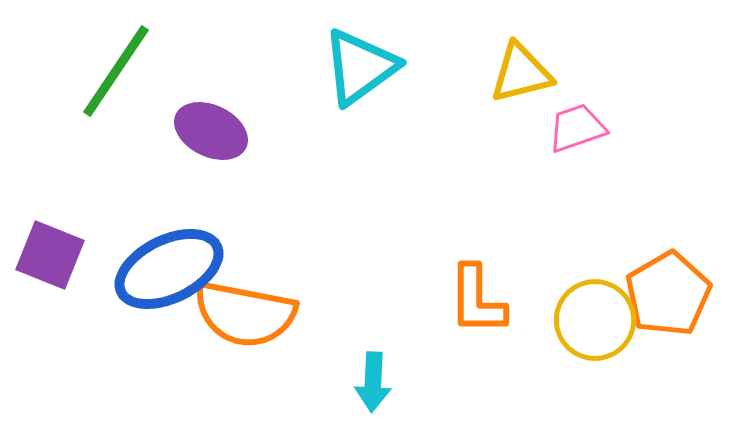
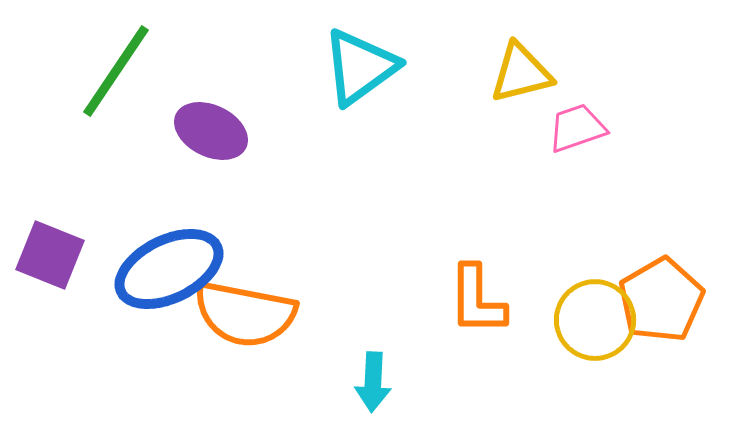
orange pentagon: moved 7 px left, 6 px down
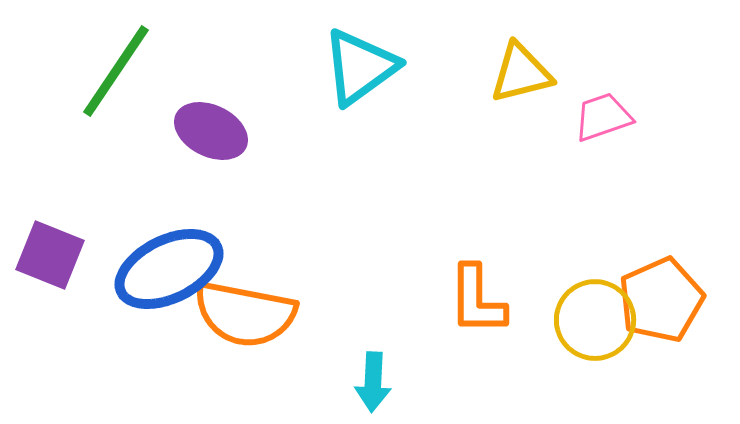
pink trapezoid: moved 26 px right, 11 px up
orange pentagon: rotated 6 degrees clockwise
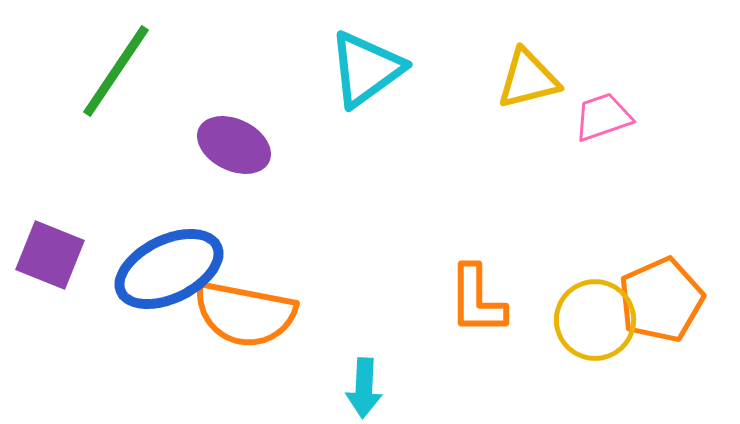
cyan triangle: moved 6 px right, 2 px down
yellow triangle: moved 7 px right, 6 px down
purple ellipse: moved 23 px right, 14 px down
cyan arrow: moved 9 px left, 6 px down
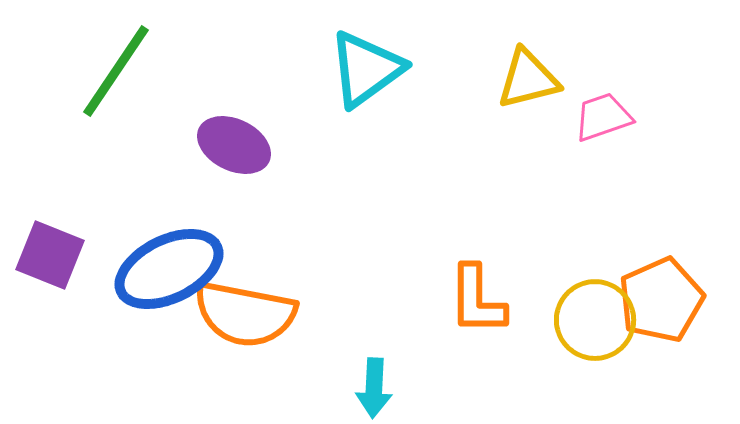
cyan arrow: moved 10 px right
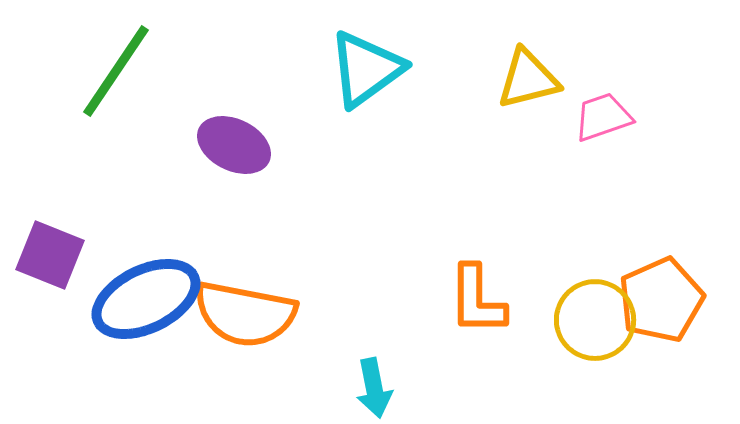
blue ellipse: moved 23 px left, 30 px down
cyan arrow: rotated 14 degrees counterclockwise
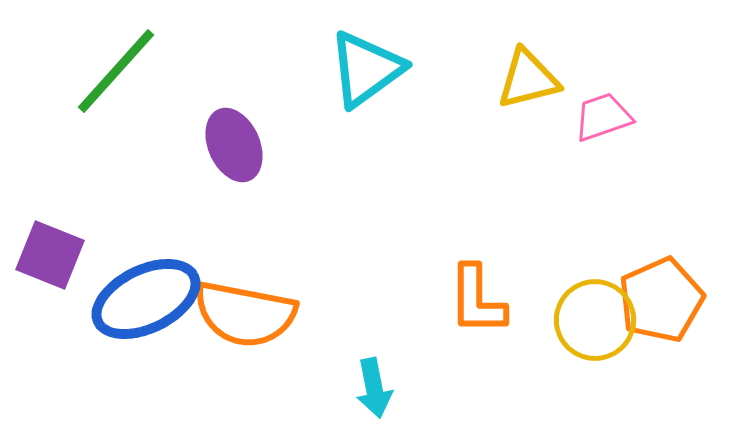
green line: rotated 8 degrees clockwise
purple ellipse: rotated 40 degrees clockwise
